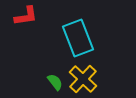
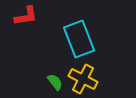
cyan rectangle: moved 1 px right, 1 px down
yellow cross: rotated 16 degrees counterclockwise
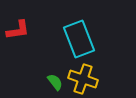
red L-shape: moved 8 px left, 14 px down
yellow cross: rotated 8 degrees counterclockwise
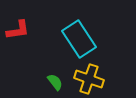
cyan rectangle: rotated 12 degrees counterclockwise
yellow cross: moved 6 px right
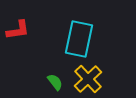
cyan rectangle: rotated 45 degrees clockwise
yellow cross: moved 1 px left; rotated 28 degrees clockwise
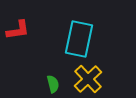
green semicircle: moved 2 px left, 2 px down; rotated 24 degrees clockwise
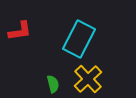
red L-shape: moved 2 px right, 1 px down
cyan rectangle: rotated 15 degrees clockwise
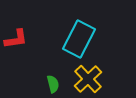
red L-shape: moved 4 px left, 8 px down
